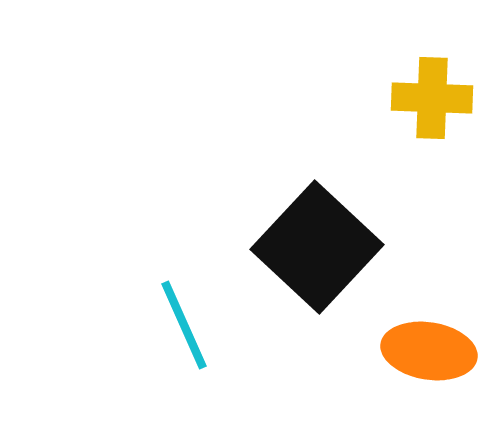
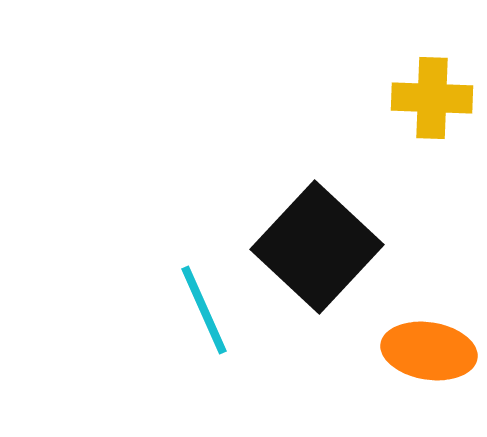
cyan line: moved 20 px right, 15 px up
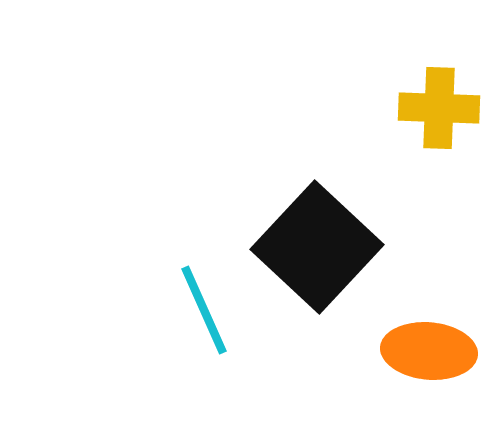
yellow cross: moved 7 px right, 10 px down
orange ellipse: rotated 4 degrees counterclockwise
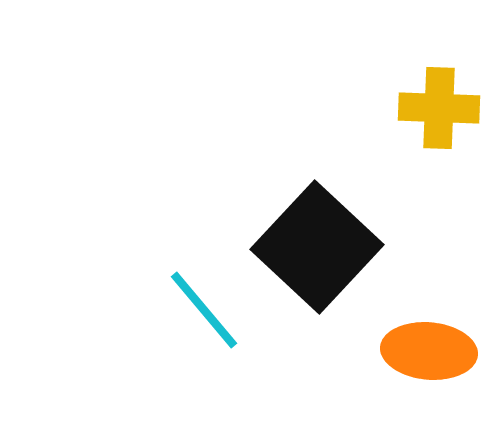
cyan line: rotated 16 degrees counterclockwise
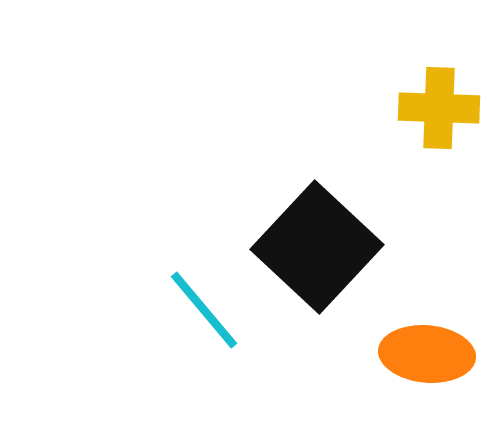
orange ellipse: moved 2 px left, 3 px down
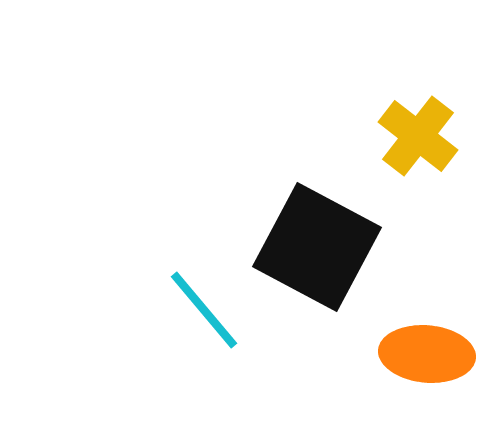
yellow cross: moved 21 px left, 28 px down; rotated 36 degrees clockwise
black square: rotated 15 degrees counterclockwise
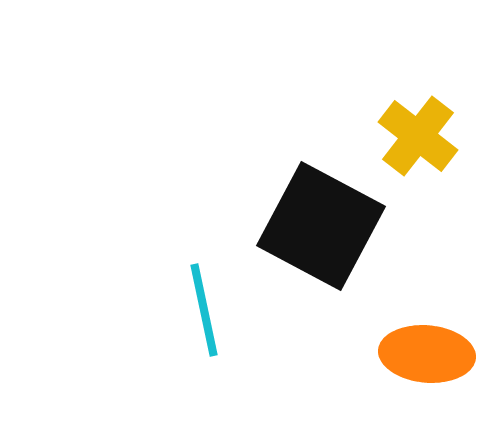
black square: moved 4 px right, 21 px up
cyan line: rotated 28 degrees clockwise
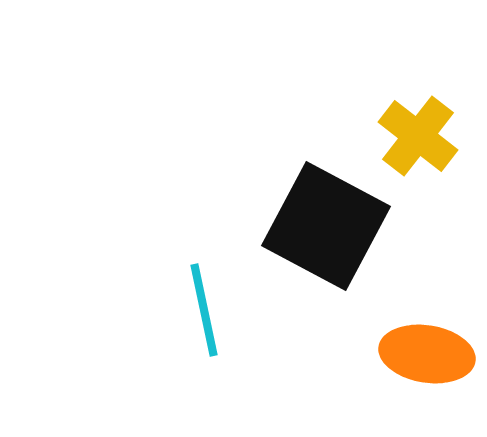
black square: moved 5 px right
orange ellipse: rotated 4 degrees clockwise
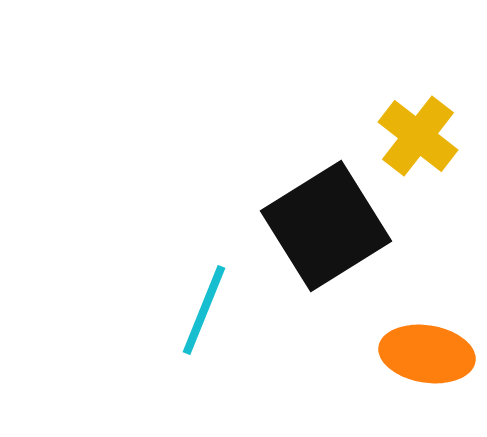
black square: rotated 30 degrees clockwise
cyan line: rotated 34 degrees clockwise
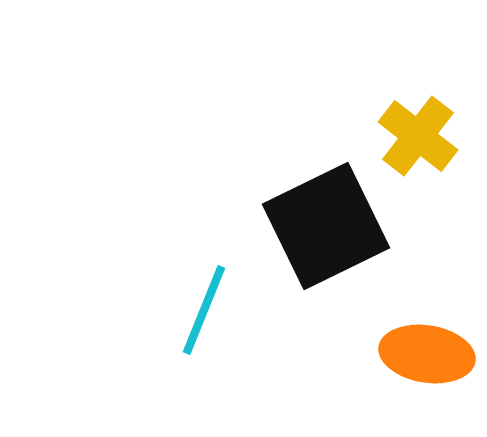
black square: rotated 6 degrees clockwise
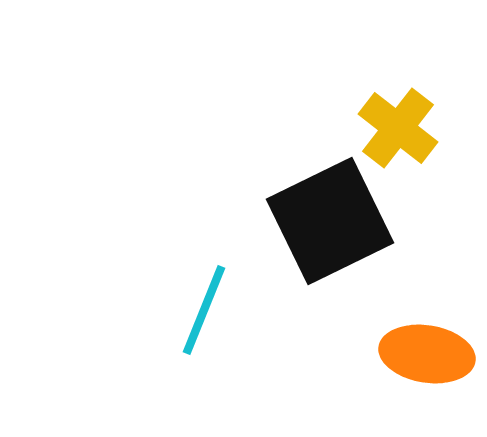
yellow cross: moved 20 px left, 8 px up
black square: moved 4 px right, 5 px up
